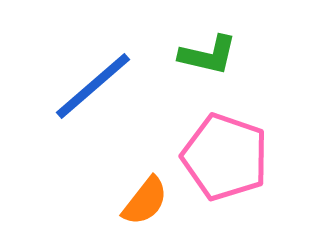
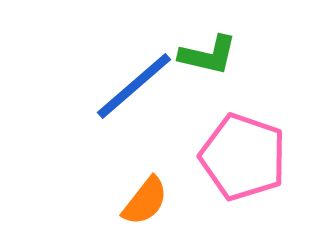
blue line: moved 41 px right
pink pentagon: moved 18 px right
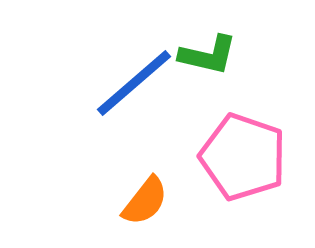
blue line: moved 3 px up
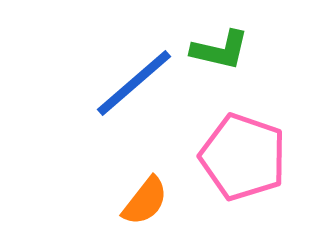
green L-shape: moved 12 px right, 5 px up
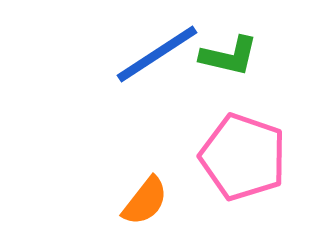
green L-shape: moved 9 px right, 6 px down
blue line: moved 23 px right, 29 px up; rotated 8 degrees clockwise
